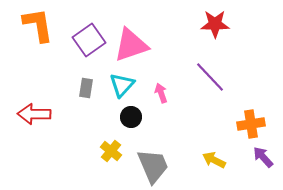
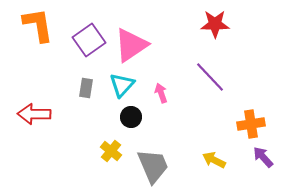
pink triangle: rotated 15 degrees counterclockwise
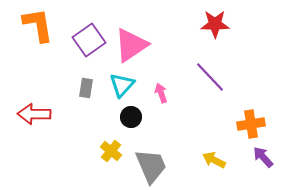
gray trapezoid: moved 2 px left
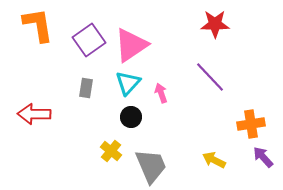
cyan triangle: moved 6 px right, 2 px up
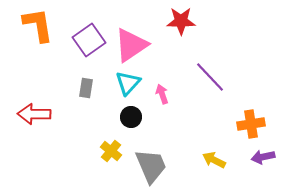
red star: moved 34 px left, 3 px up
pink arrow: moved 1 px right, 1 px down
purple arrow: rotated 60 degrees counterclockwise
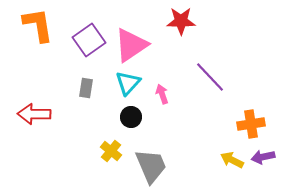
yellow arrow: moved 18 px right
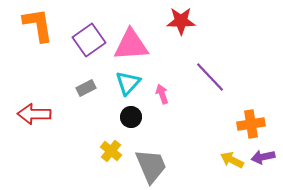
pink triangle: rotated 30 degrees clockwise
gray rectangle: rotated 54 degrees clockwise
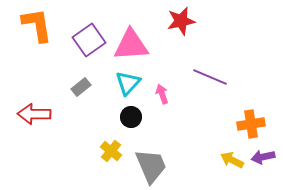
red star: rotated 12 degrees counterclockwise
orange L-shape: moved 1 px left
purple line: rotated 24 degrees counterclockwise
gray rectangle: moved 5 px left, 1 px up; rotated 12 degrees counterclockwise
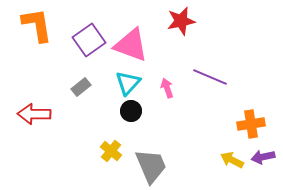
pink triangle: rotated 24 degrees clockwise
pink arrow: moved 5 px right, 6 px up
black circle: moved 6 px up
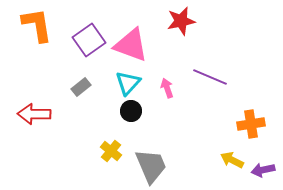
purple arrow: moved 13 px down
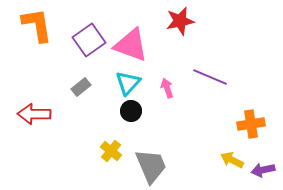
red star: moved 1 px left
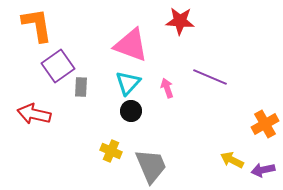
red star: rotated 16 degrees clockwise
purple square: moved 31 px left, 26 px down
gray rectangle: rotated 48 degrees counterclockwise
red arrow: rotated 12 degrees clockwise
orange cross: moved 14 px right; rotated 20 degrees counterclockwise
yellow cross: rotated 15 degrees counterclockwise
